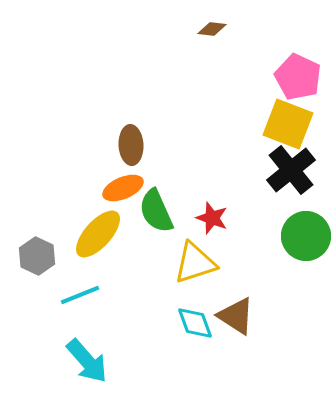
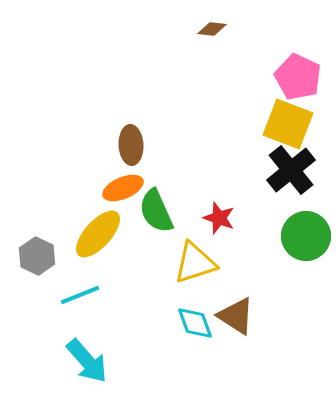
red star: moved 7 px right
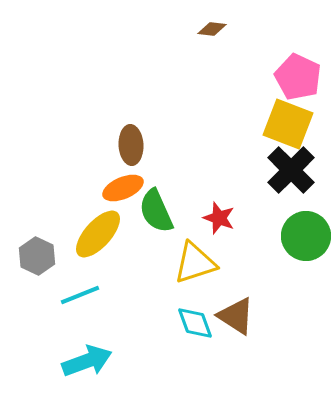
black cross: rotated 6 degrees counterclockwise
cyan arrow: rotated 69 degrees counterclockwise
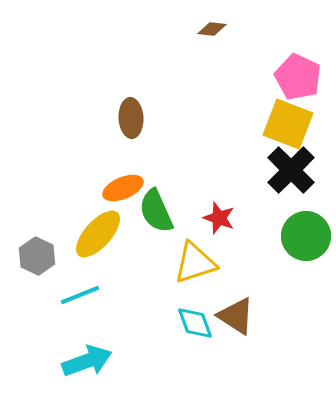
brown ellipse: moved 27 px up
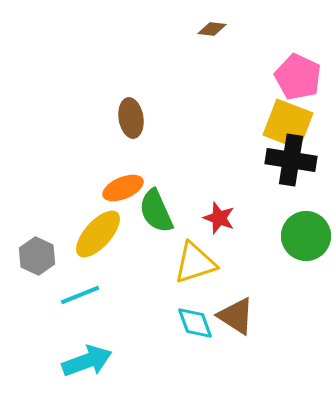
brown ellipse: rotated 6 degrees counterclockwise
black cross: moved 10 px up; rotated 36 degrees counterclockwise
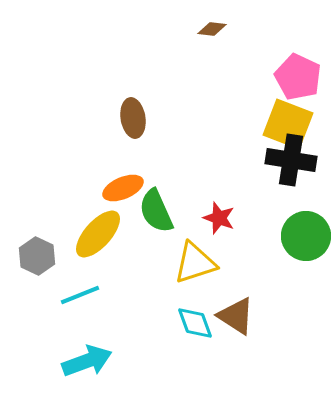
brown ellipse: moved 2 px right
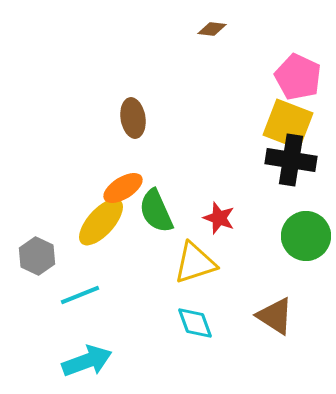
orange ellipse: rotated 9 degrees counterclockwise
yellow ellipse: moved 3 px right, 12 px up
brown triangle: moved 39 px right
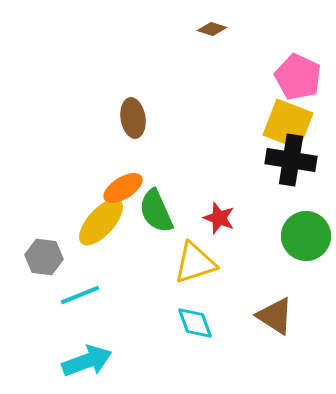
brown diamond: rotated 12 degrees clockwise
gray hexagon: moved 7 px right, 1 px down; rotated 18 degrees counterclockwise
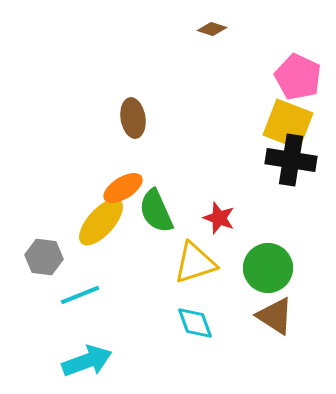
green circle: moved 38 px left, 32 px down
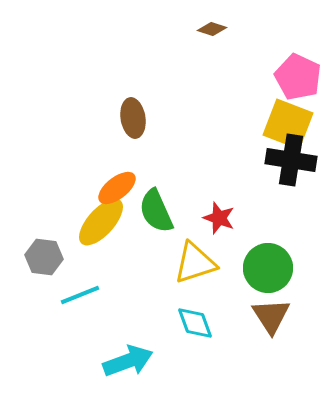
orange ellipse: moved 6 px left; rotated 6 degrees counterclockwise
brown triangle: moved 4 px left; rotated 24 degrees clockwise
cyan arrow: moved 41 px right
